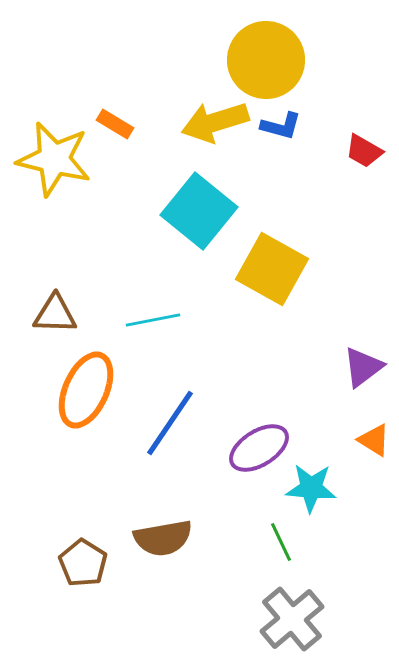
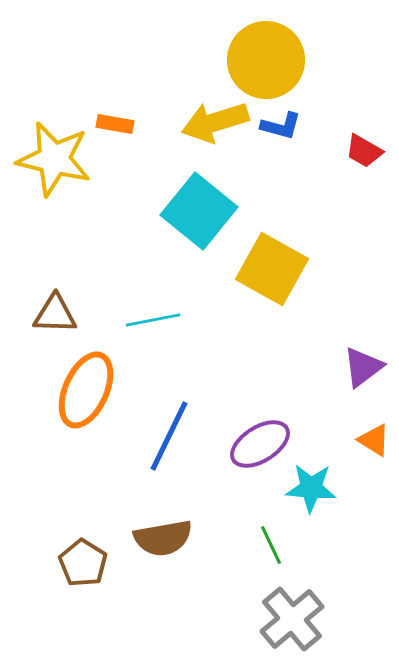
orange rectangle: rotated 21 degrees counterclockwise
blue line: moved 1 px left, 13 px down; rotated 8 degrees counterclockwise
purple ellipse: moved 1 px right, 4 px up
green line: moved 10 px left, 3 px down
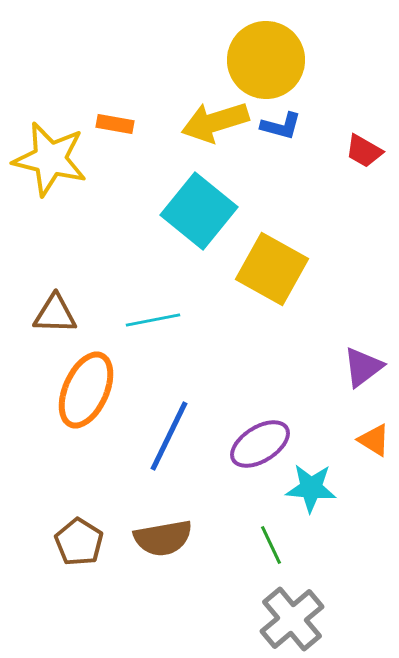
yellow star: moved 4 px left
brown pentagon: moved 4 px left, 21 px up
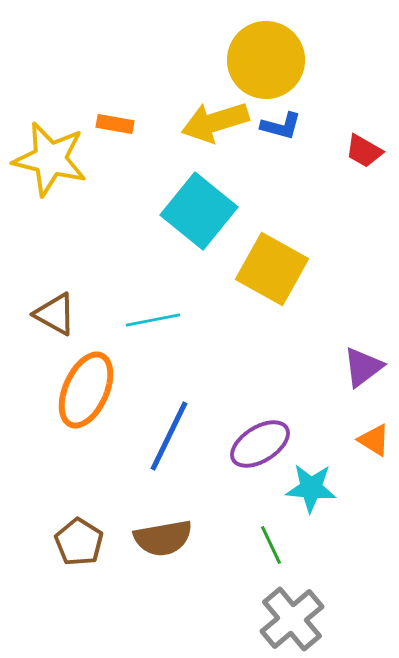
brown triangle: rotated 27 degrees clockwise
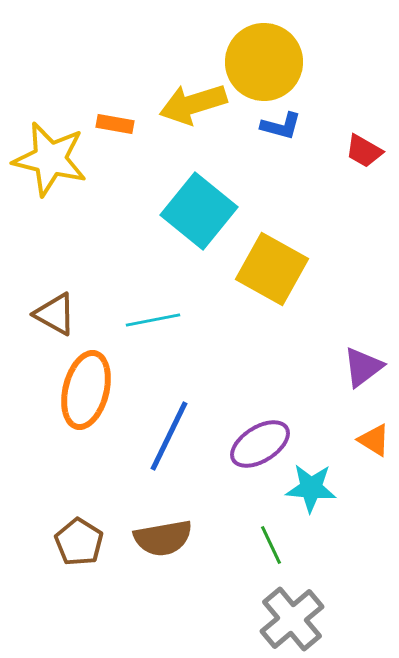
yellow circle: moved 2 px left, 2 px down
yellow arrow: moved 22 px left, 18 px up
orange ellipse: rotated 10 degrees counterclockwise
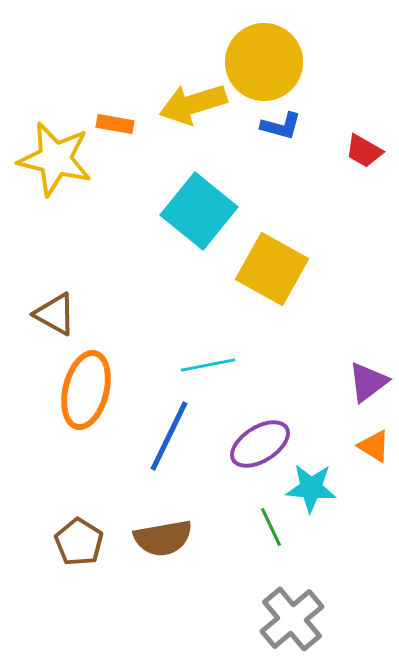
yellow star: moved 5 px right
cyan line: moved 55 px right, 45 px down
purple triangle: moved 5 px right, 15 px down
orange triangle: moved 6 px down
green line: moved 18 px up
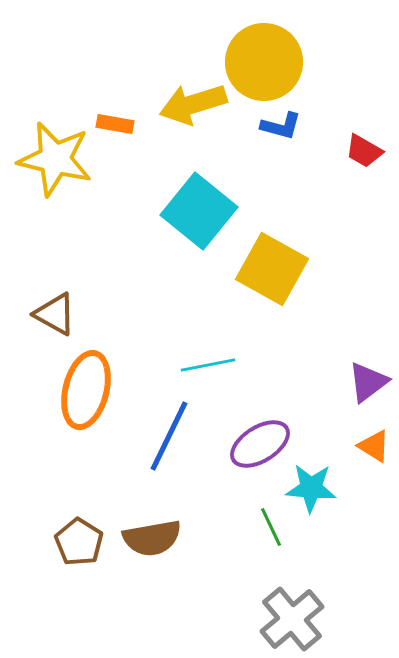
brown semicircle: moved 11 px left
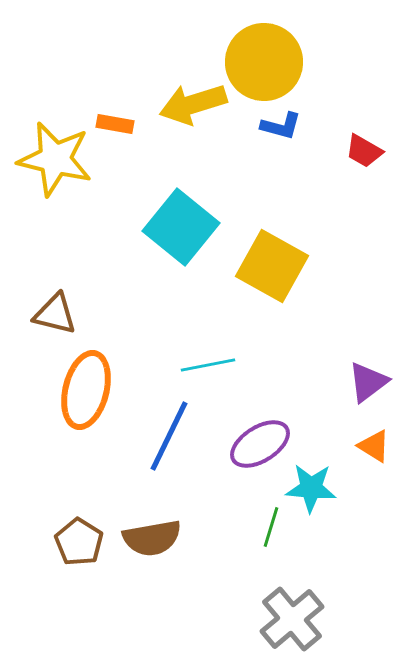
cyan square: moved 18 px left, 16 px down
yellow square: moved 3 px up
brown triangle: rotated 15 degrees counterclockwise
green line: rotated 42 degrees clockwise
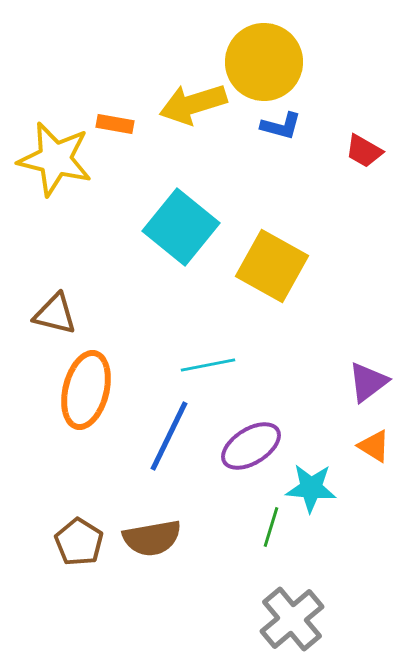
purple ellipse: moved 9 px left, 2 px down
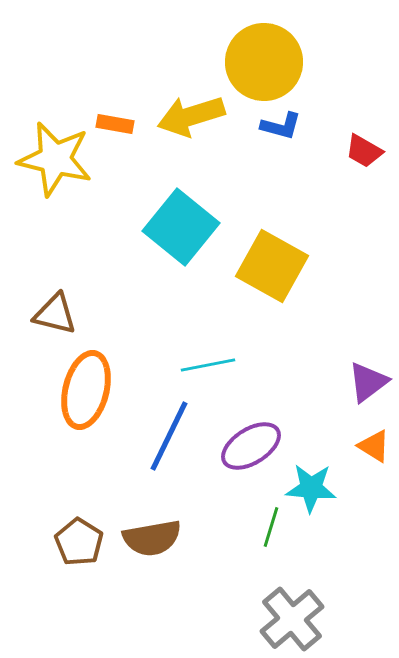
yellow arrow: moved 2 px left, 12 px down
